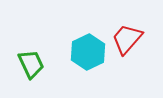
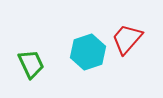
cyan hexagon: rotated 8 degrees clockwise
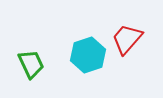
cyan hexagon: moved 3 px down
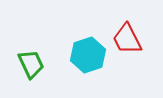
red trapezoid: rotated 68 degrees counterclockwise
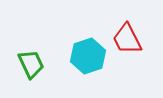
cyan hexagon: moved 1 px down
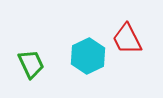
cyan hexagon: rotated 8 degrees counterclockwise
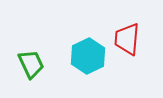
red trapezoid: rotated 32 degrees clockwise
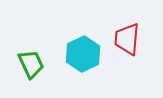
cyan hexagon: moved 5 px left, 2 px up
